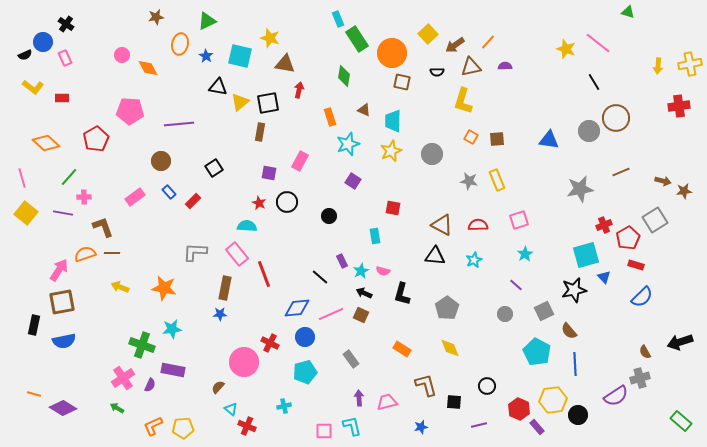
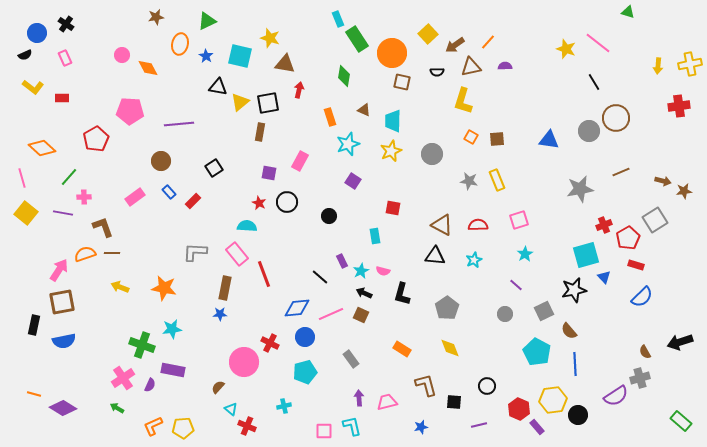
blue circle at (43, 42): moved 6 px left, 9 px up
orange diamond at (46, 143): moved 4 px left, 5 px down
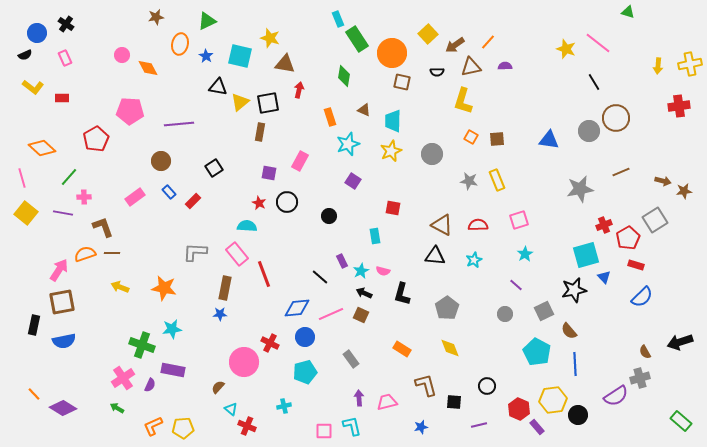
orange line at (34, 394): rotated 32 degrees clockwise
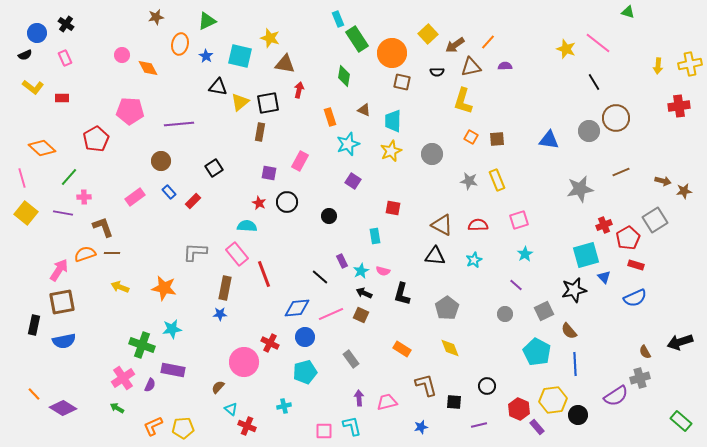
blue semicircle at (642, 297): moved 7 px left, 1 px down; rotated 20 degrees clockwise
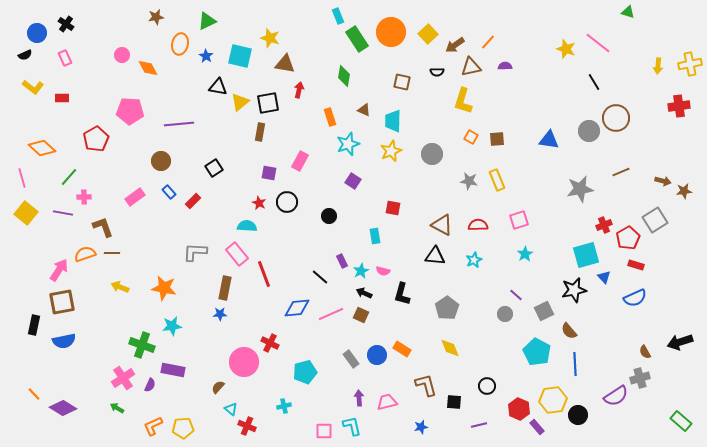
cyan rectangle at (338, 19): moved 3 px up
orange circle at (392, 53): moved 1 px left, 21 px up
purple line at (516, 285): moved 10 px down
cyan star at (172, 329): moved 3 px up
blue circle at (305, 337): moved 72 px right, 18 px down
